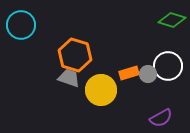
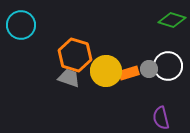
gray circle: moved 1 px right, 5 px up
yellow circle: moved 5 px right, 19 px up
purple semicircle: rotated 105 degrees clockwise
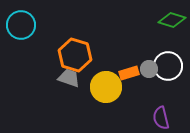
yellow circle: moved 16 px down
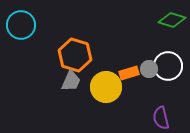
gray trapezoid: moved 2 px right, 3 px down; rotated 95 degrees clockwise
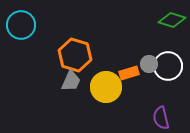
gray circle: moved 5 px up
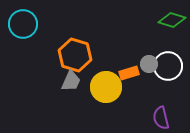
cyan circle: moved 2 px right, 1 px up
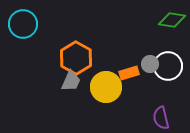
green diamond: rotated 8 degrees counterclockwise
orange hexagon: moved 1 px right, 3 px down; rotated 12 degrees clockwise
gray circle: moved 1 px right
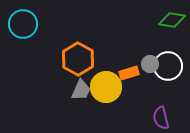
orange hexagon: moved 2 px right, 1 px down
gray trapezoid: moved 10 px right, 9 px down
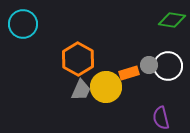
gray circle: moved 1 px left, 1 px down
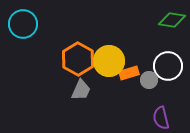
gray circle: moved 15 px down
yellow circle: moved 3 px right, 26 px up
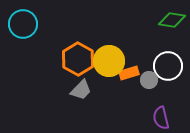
gray trapezoid: rotated 20 degrees clockwise
